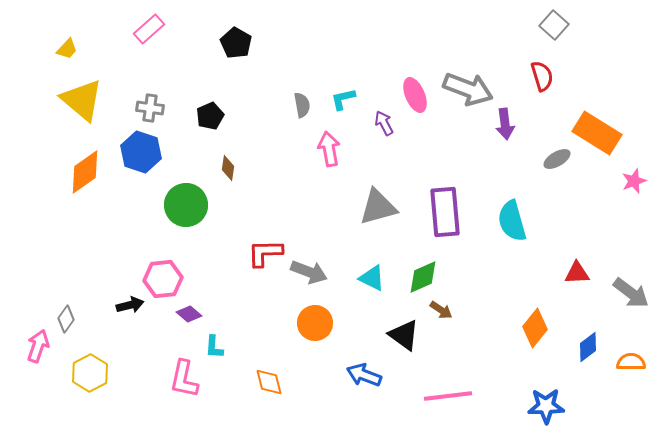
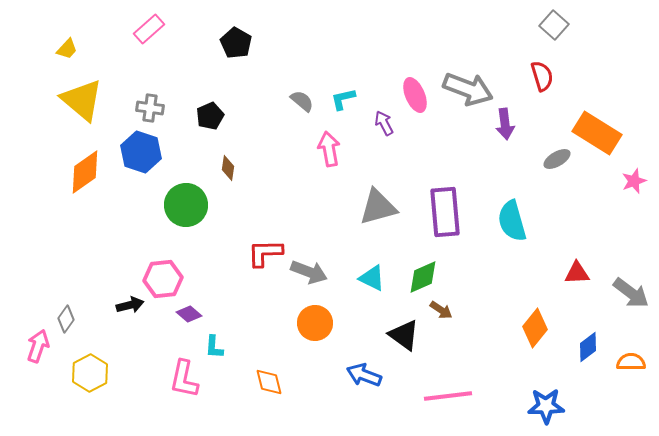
gray semicircle at (302, 105): moved 4 px up; rotated 40 degrees counterclockwise
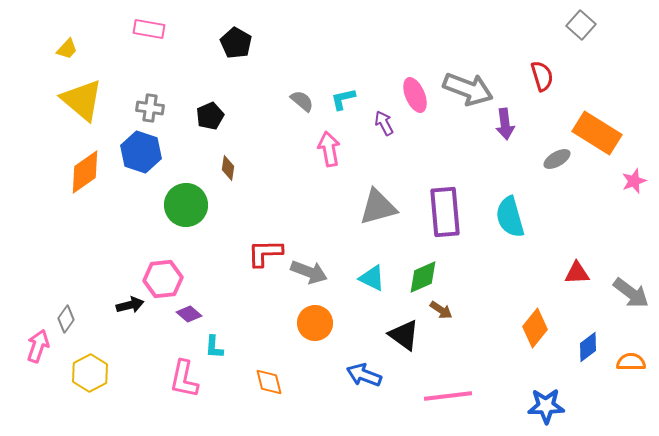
gray square at (554, 25): moved 27 px right
pink rectangle at (149, 29): rotated 52 degrees clockwise
cyan semicircle at (512, 221): moved 2 px left, 4 px up
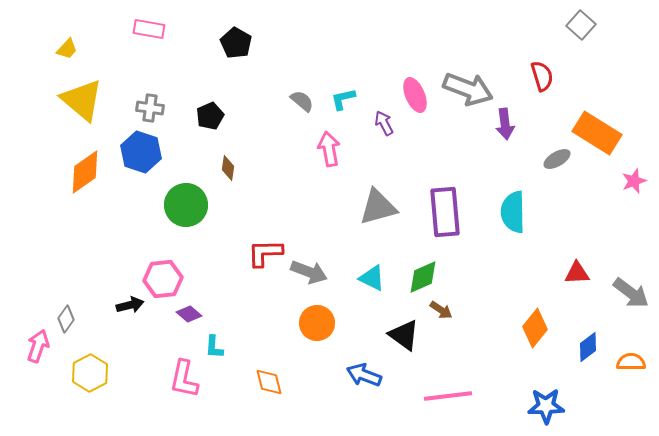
cyan semicircle at (510, 217): moved 3 px right, 5 px up; rotated 15 degrees clockwise
orange circle at (315, 323): moved 2 px right
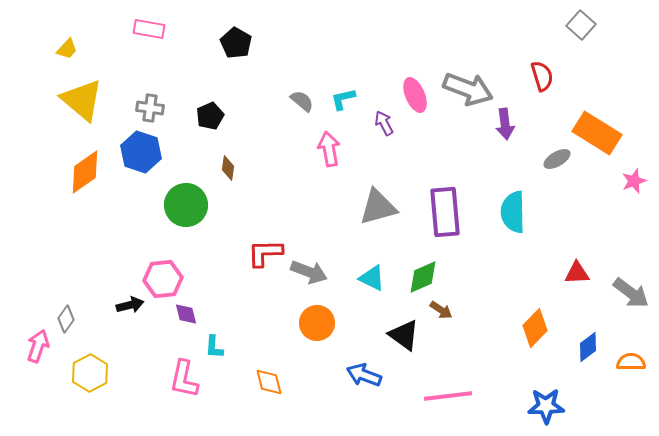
purple diamond at (189, 314): moved 3 px left; rotated 35 degrees clockwise
orange diamond at (535, 328): rotated 6 degrees clockwise
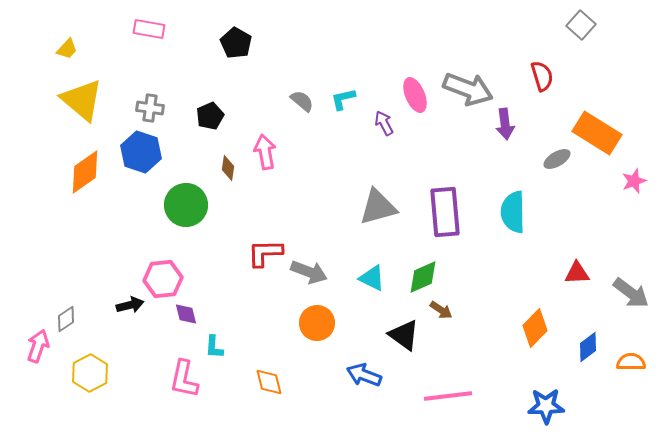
pink arrow at (329, 149): moved 64 px left, 3 px down
gray diamond at (66, 319): rotated 20 degrees clockwise
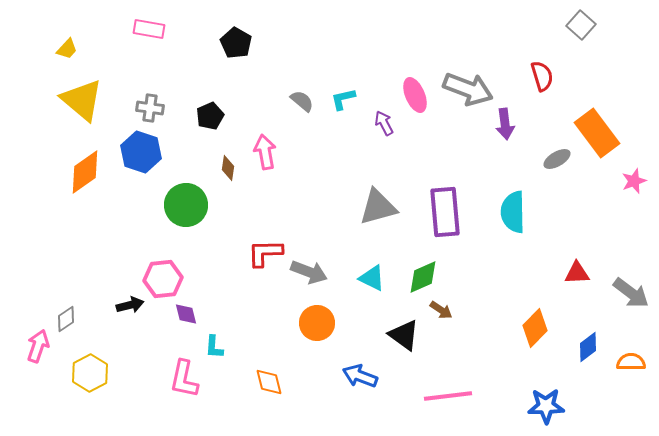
orange rectangle at (597, 133): rotated 21 degrees clockwise
blue arrow at (364, 375): moved 4 px left, 1 px down
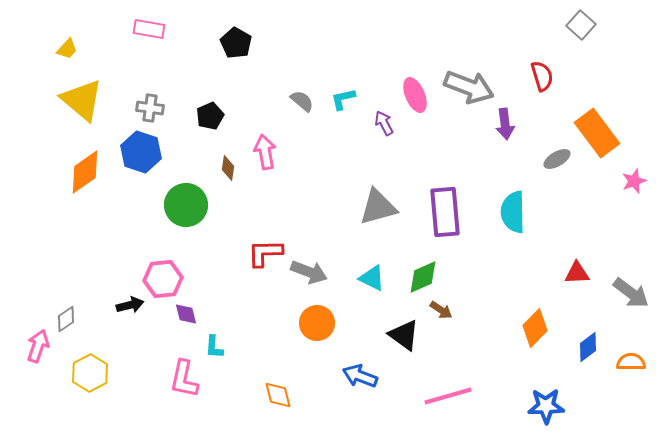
gray arrow at (468, 89): moved 1 px right, 2 px up
orange diamond at (269, 382): moved 9 px right, 13 px down
pink line at (448, 396): rotated 9 degrees counterclockwise
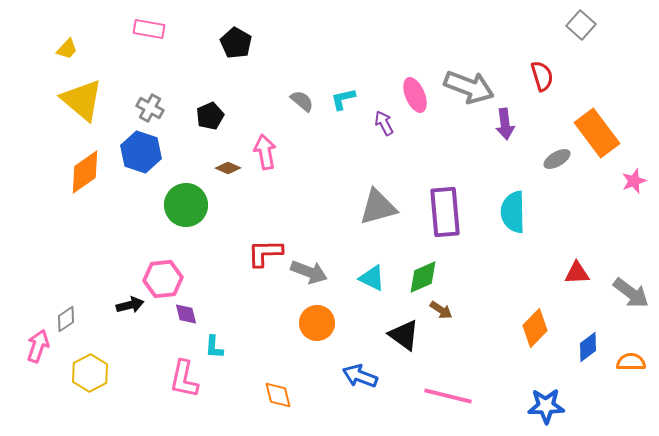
gray cross at (150, 108): rotated 20 degrees clockwise
brown diamond at (228, 168): rotated 75 degrees counterclockwise
pink line at (448, 396): rotated 30 degrees clockwise
